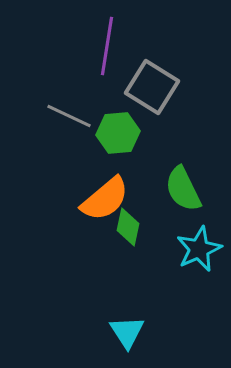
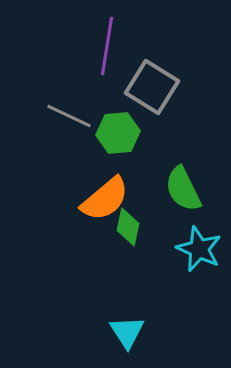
cyan star: rotated 24 degrees counterclockwise
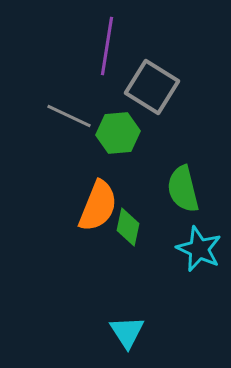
green semicircle: rotated 12 degrees clockwise
orange semicircle: moved 7 px left, 7 px down; rotated 28 degrees counterclockwise
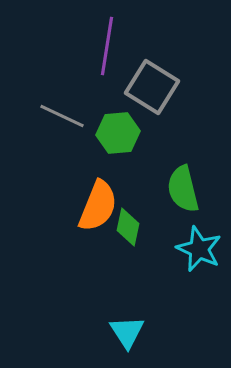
gray line: moved 7 px left
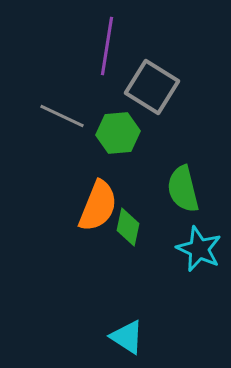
cyan triangle: moved 5 px down; rotated 24 degrees counterclockwise
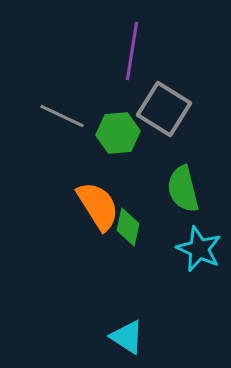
purple line: moved 25 px right, 5 px down
gray square: moved 12 px right, 22 px down
orange semicircle: rotated 54 degrees counterclockwise
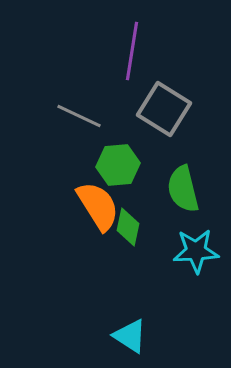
gray line: moved 17 px right
green hexagon: moved 32 px down
cyan star: moved 3 px left, 2 px down; rotated 27 degrees counterclockwise
cyan triangle: moved 3 px right, 1 px up
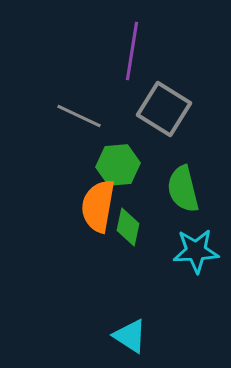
orange semicircle: rotated 138 degrees counterclockwise
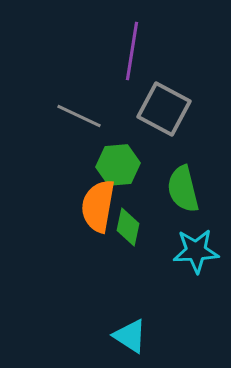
gray square: rotated 4 degrees counterclockwise
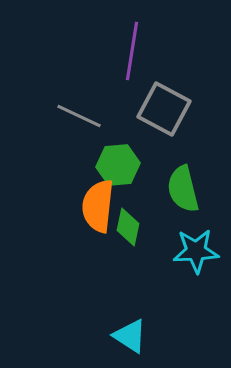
orange semicircle: rotated 4 degrees counterclockwise
